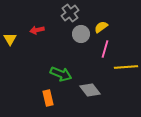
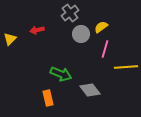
yellow triangle: rotated 16 degrees clockwise
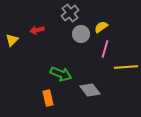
yellow triangle: moved 2 px right, 1 px down
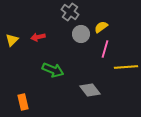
gray cross: moved 1 px up; rotated 18 degrees counterclockwise
red arrow: moved 1 px right, 7 px down
green arrow: moved 8 px left, 4 px up
orange rectangle: moved 25 px left, 4 px down
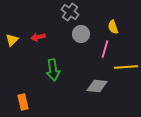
yellow semicircle: moved 12 px right; rotated 72 degrees counterclockwise
green arrow: rotated 60 degrees clockwise
gray diamond: moved 7 px right, 4 px up; rotated 45 degrees counterclockwise
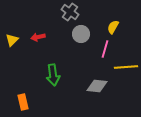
yellow semicircle: rotated 48 degrees clockwise
green arrow: moved 5 px down
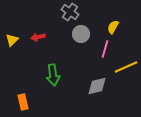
yellow line: rotated 20 degrees counterclockwise
gray diamond: rotated 20 degrees counterclockwise
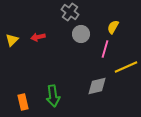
green arrow: moved 21 px down
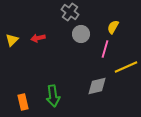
red arrow: moved 1 px down
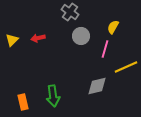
gray circle: moved 2 px down
